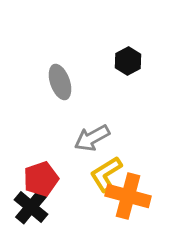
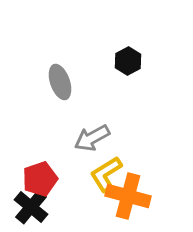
red pentagon: moved 1 px left
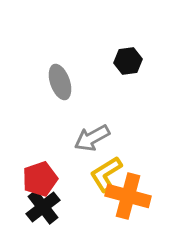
black hexagon: rotated 20 degrees clockwise
black cross: moved 12 px right; rotated 12 degrees clockwise
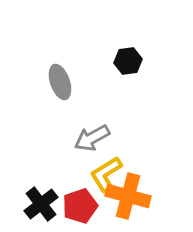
red pentagon: moved 40 px right, 27 px down
black cross: moved 2 px left, 3 px up
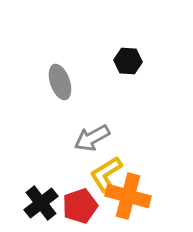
black hexagon: rotated 12 degrees clockwise
black cross: moved 1 px up
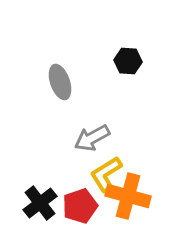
black cross: moved 1 px left
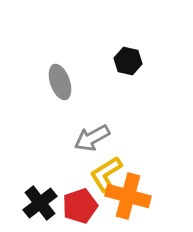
black hexagon: rotated 8 degrees clockwise
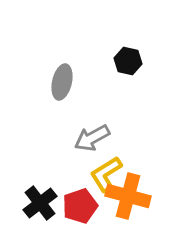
gray ellipse: moved 2 px right; rotated 32 degrees clockwise
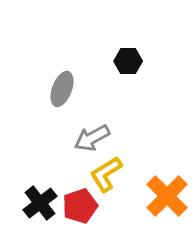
black hexagon: rotated 12 degrees counterclockwise
gray ellipse: moved 7 px down; rotated 8 degrees clockwise
orange cross: moved 39 px right; rotated 30 degrees clockwise
